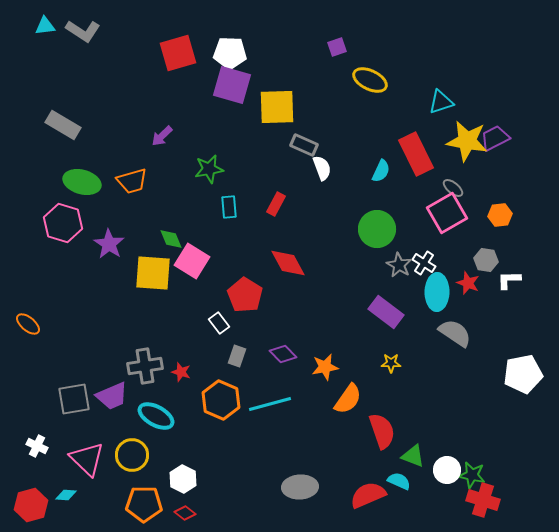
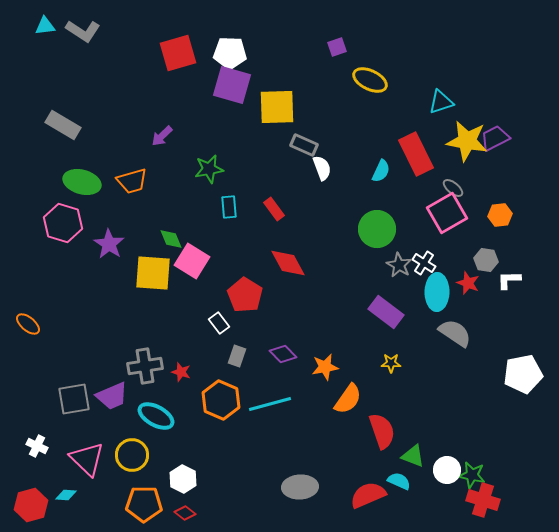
red rectangle at (276, 204): moved 2 px left, 5 px down; rotated 65 degrees counterclockwise
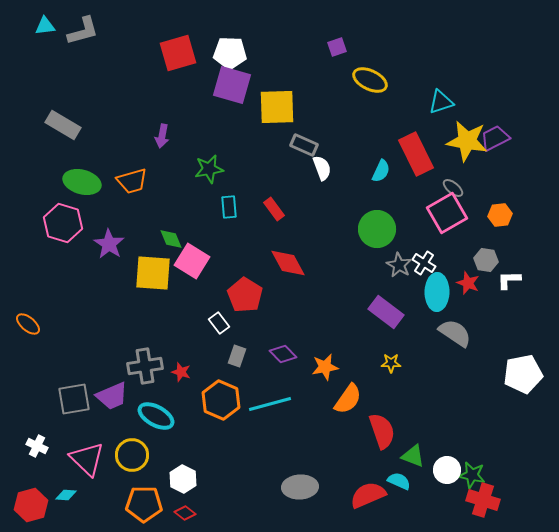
gray L-shape at (83, 31): rotated 48 degrees counterclockwise
purple arrow at (162, 136): rotated 35 degrees counterclockwise
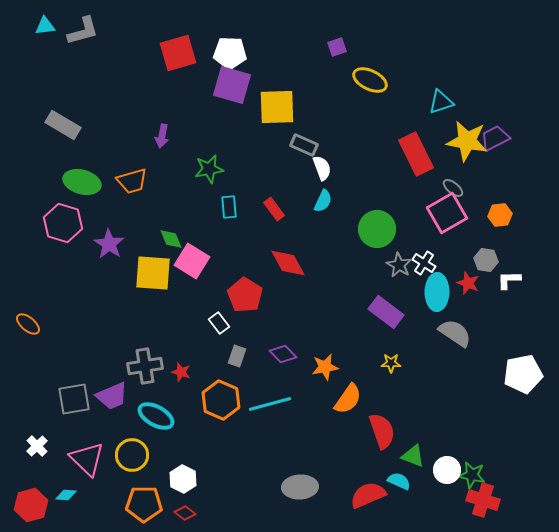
cyan semicircle at (381, 171): moved 58 px left, 30 px down
white cross at (37, 446): rotated 20 degrees clockwise
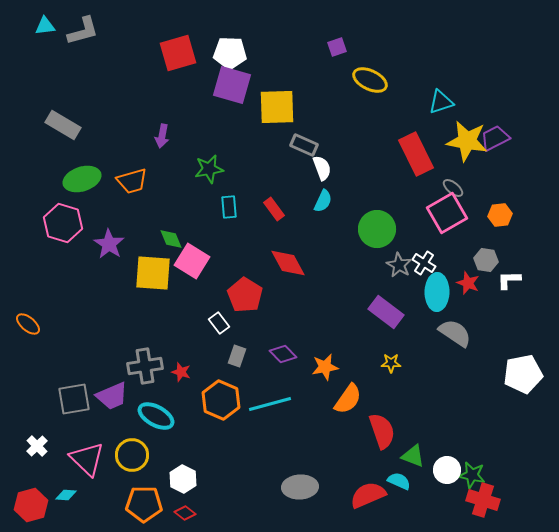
green ellipse at (82, 182): moved 3 px up; rotated 33 degrees counterclockwise
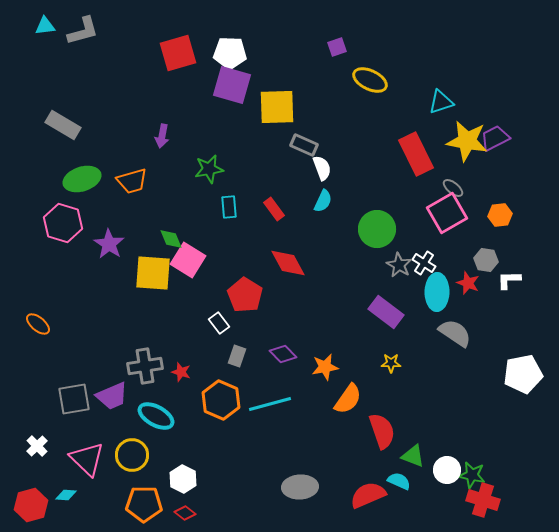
pink square at (192, 261): moved 4 px left, 1 px up
orange ellipse at (28, 324): moved 10 px right
